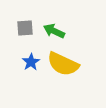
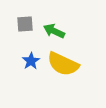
gray square: moved 4 px up
blue star: moved 1 px up
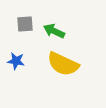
blue star: moved 15 px left; rotated 30 degrees counterclockwise
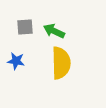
gray square: moved 3 px down
yellow semicircle: moved 2 px left, 1 px up; rotated 116 degrees counterclockwise
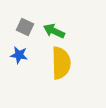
gray square: rotated 30 degrees clockwise
blue star: moved 3 px right, 6 px up
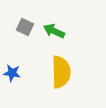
blue star: moved 7 px left, 18 px down
yellow semicircle: moved 9 px down
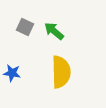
green arrow: rotated 15 degrees clockwise
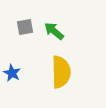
gray square: rotated 36 degrees counterclockwise
blue star: rotated 18 degrees clockwise
